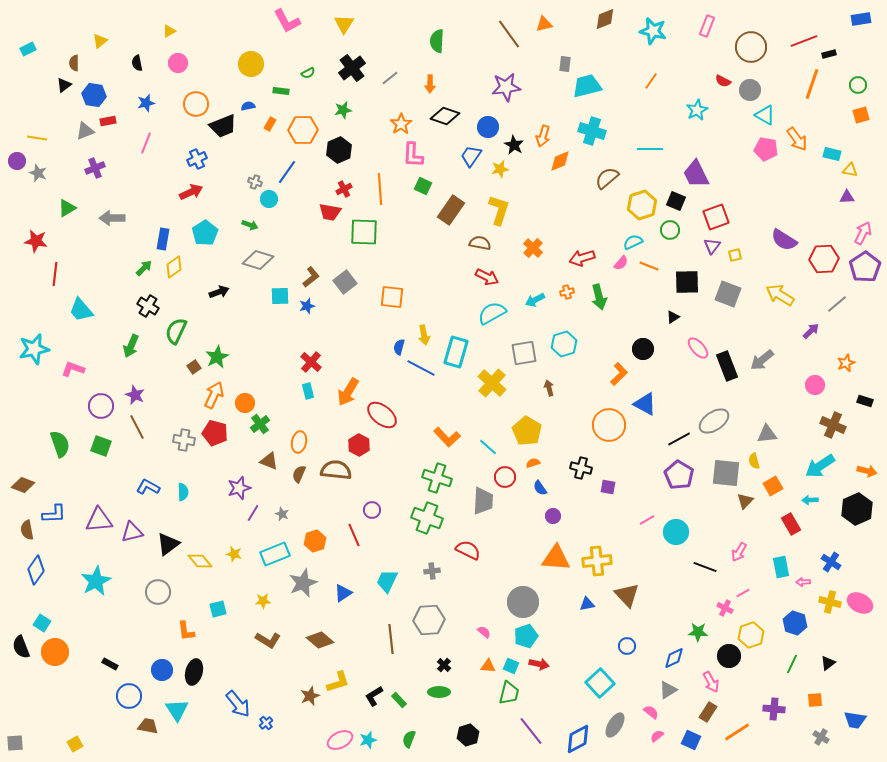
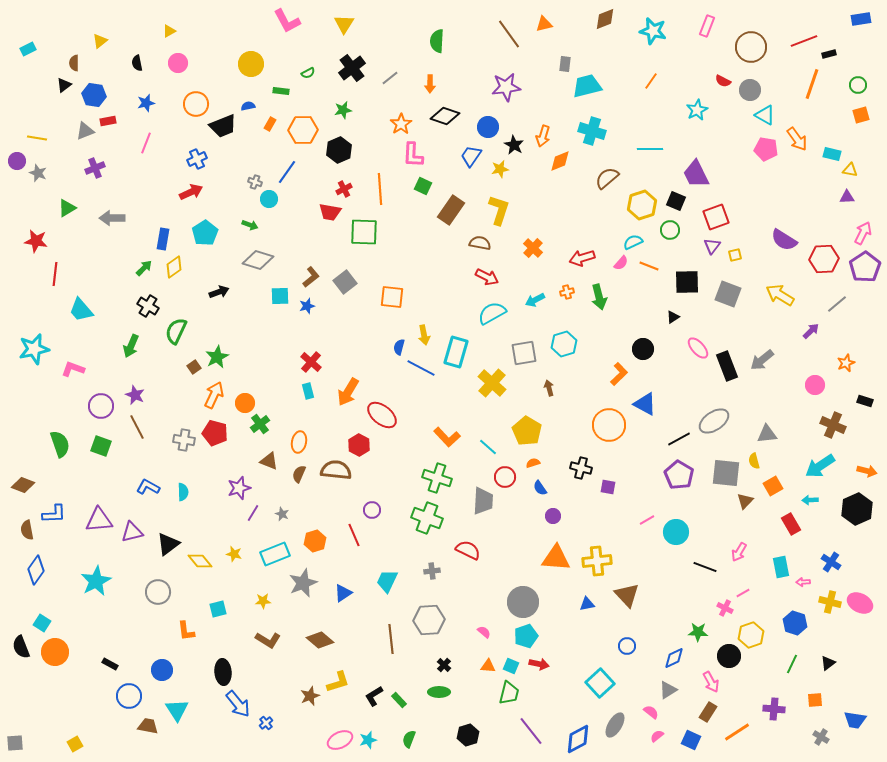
black ellipse at (194, 672): moved 29 px right; rotated 20 degrees counterclockwise
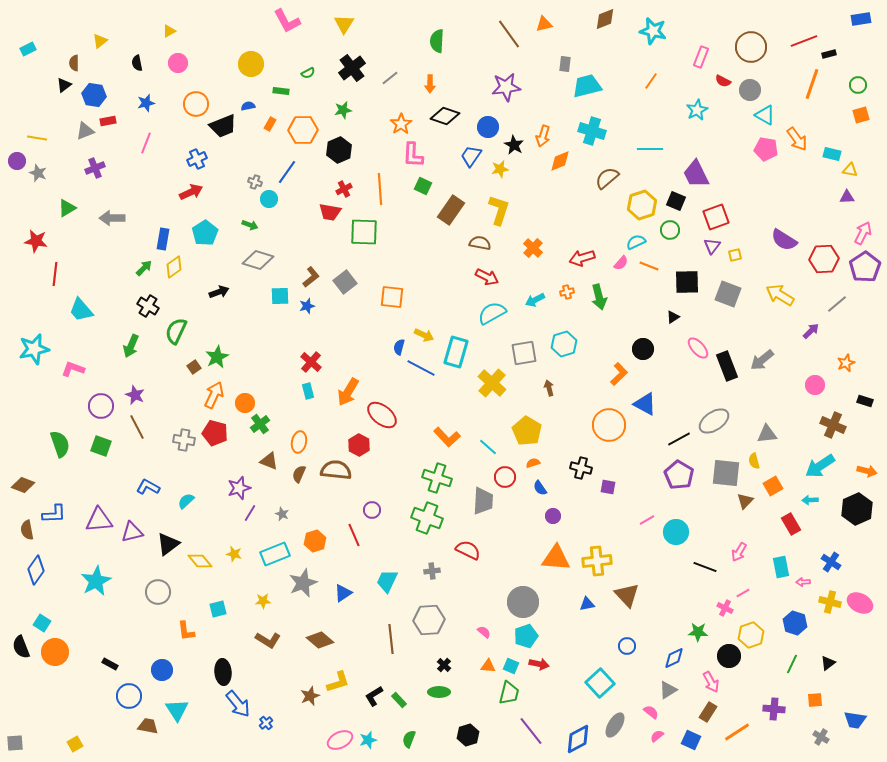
pink rectangle at (707, 26): moved 6 px left, 31 px down
cyan semicircle at (633, 242): moved 3 px right
yellow arrow at (424, 335): rotated 54 degrees counterclockwise
cyan semicircle at (183, 492): moved 3 px right, 9 px down; rotated 132 degrees counterclockwise
purple line at (253, 513): moved 3 px left
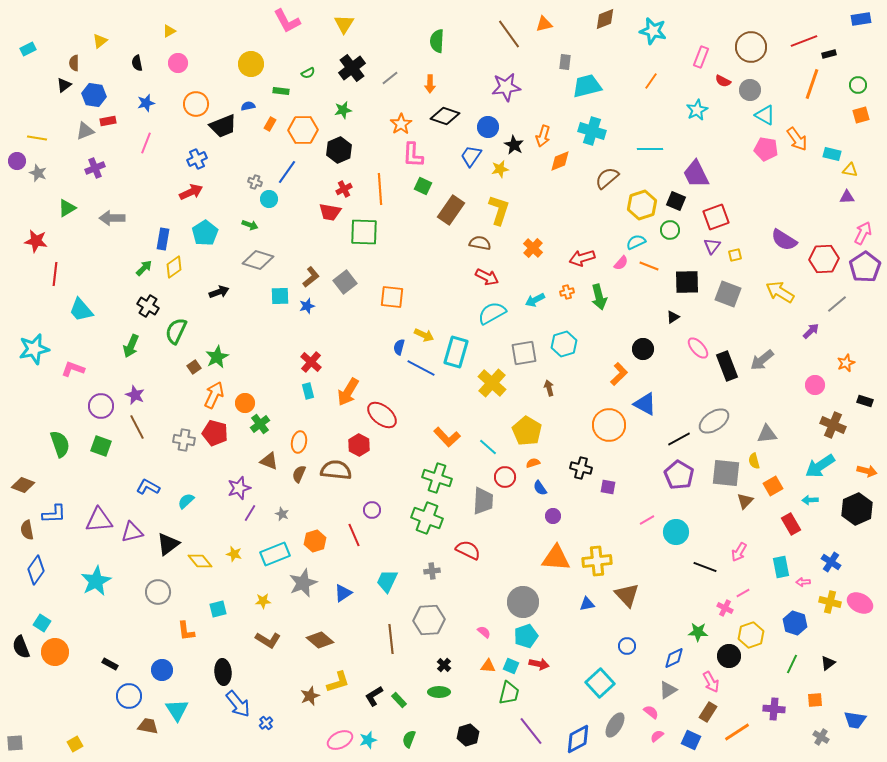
gray rectangle at (565, 64): moved 2 px up
yellow arrow at (780, 295): moved 3 px up
